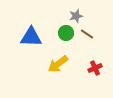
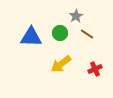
gray star: rotated 16 degrees counterclockwise
green circle: moved 6 px left
yellow arrow: moved 3 px right
red cross: moved 1 px down
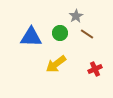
yellow arrow: moved 5 px left
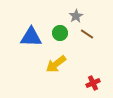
red cross: moved 2 px left, 14 px down
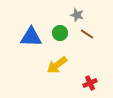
gray star: moved 1 px right, 1 px up; rotated 24 degrees counterclockwise
yellow arrow: moved 1 px right, 1 px down
red cross: moved 3 px left
